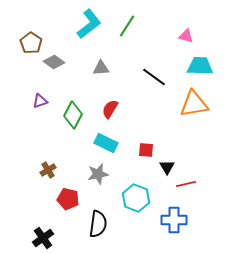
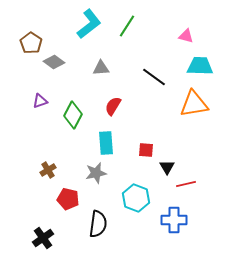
red semicircle: moved 3 px right, 3 px up
cyan rectangle: rotated 60 degrees clockwise
gray star: moved 2 px left, 1 px up
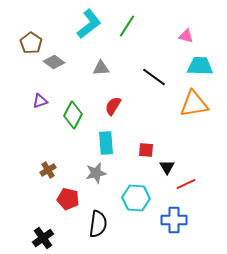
red line: rotated 12 degrees counterclockwise
cyan hexagon: rotated 16 degrees counterclockwise
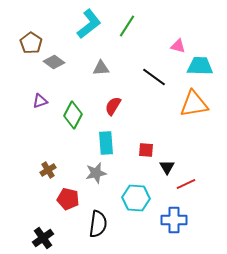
pink triangle: moved 8 px left, 10 px down
